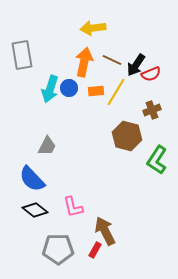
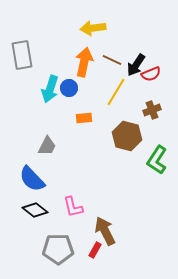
orange rectangle: moved 12 px left, 27 px down
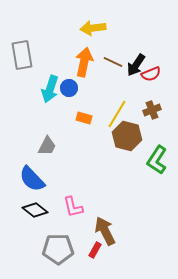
brown line: moved 1 px right, 2 px down
yellow line: moved 1 px right, 22 px down
orange rectangle: rotated 21 degrees clockwise
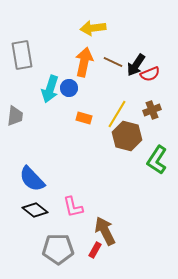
red semicircle: moved 1 px left
gray trapezoid: moved 32 px left, 30 px up; rotated 20 degrees counterclockwise
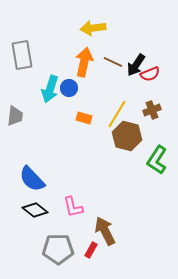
red rectangle: moved 4 px left
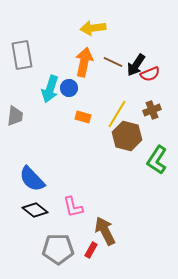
orange rectangle: moved 1 px left, 1 px up
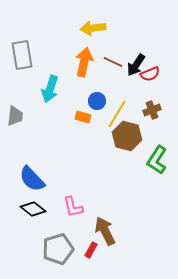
blue circle: moved 28 px right, 13 px down
black diamond: moved 2 px left, 1 px up
gray pentagon: rotated 16 degrees counterclockwise
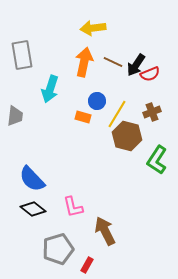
brown cross: moved 2 px down
red rectangle: moved 4 px left, 15 px down
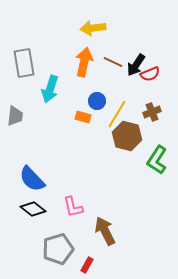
gray rectangle: moved 2 px right, 8 px down
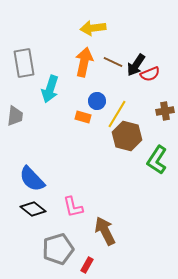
brown cross: moved 13 px right, 1 px up; rotated 12 degrees clockwise
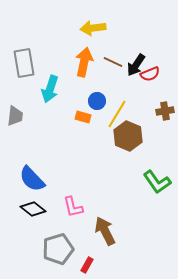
brown hexagon: moved 1 px right; rotated 8 degrees clockwise
green L-shape: moved 22 px down; rotated 68 degrees counterclockwise
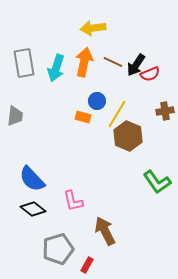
cyan arrow: moved 6 px right, 21 px up
pink L-shape: moved 6 px up
